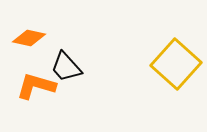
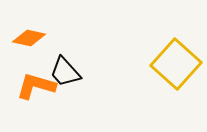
black trapezoid: moved 1 px left, 5 px down
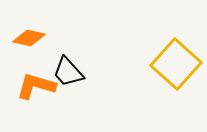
black trapezoid: moved 3 px right
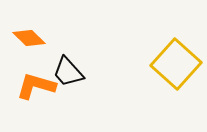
orange diamond: rotated 32 degrees clockwise
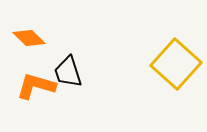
black trapezoid: rotated 24 degrees clockwise
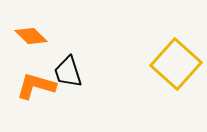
orange diamond: moved 2 px right, 2 px up
